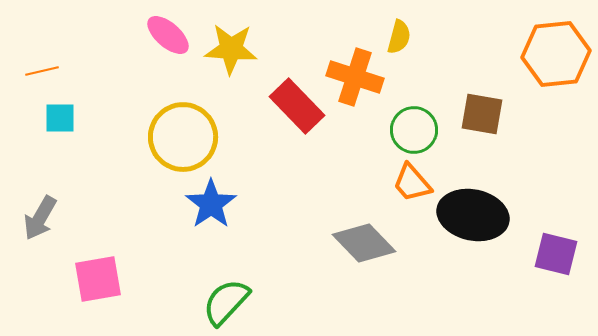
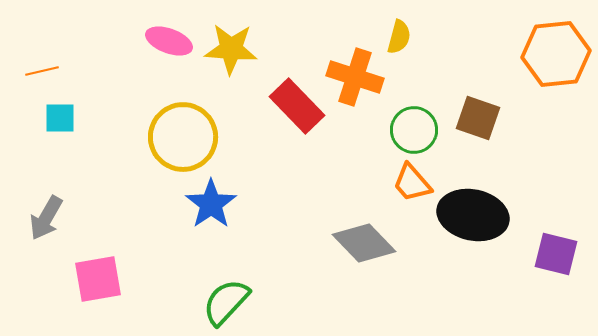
pink ellipse: moved 1 px right, 6 px down; rotated 21 degrees counterclockwise
brown square: moved 4 px left, 4 px down; rotated 9 degrees clockwise
gray arrow: moved 6 px right
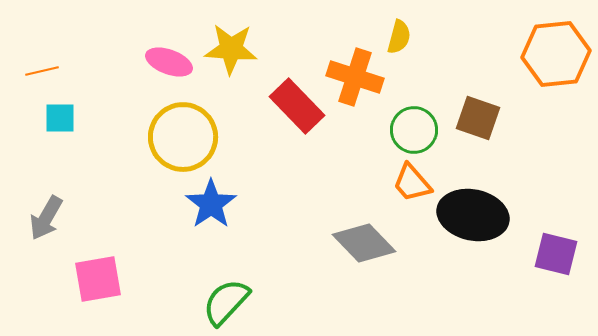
pink ellipse: moved 21 px down
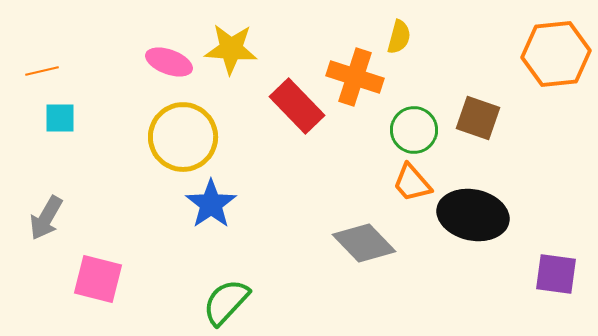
purple square: moved 20 px down; rotated 6 degrees counterclockwise
pink square: rotated 24 degrees clockwise
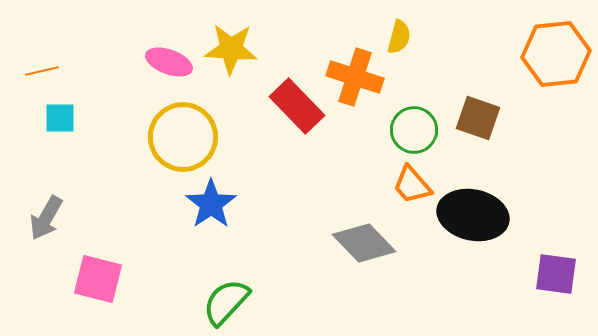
orange trapezoid: moved 2 px down
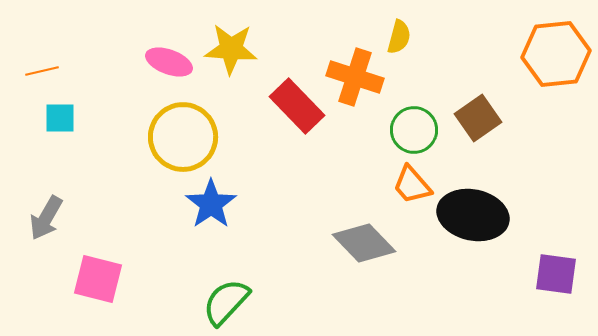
brown square: rotated 36 degrees clockwise
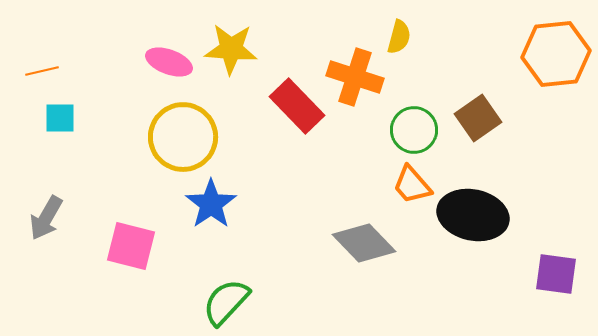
pink square: moved 33 px right, 33 px up
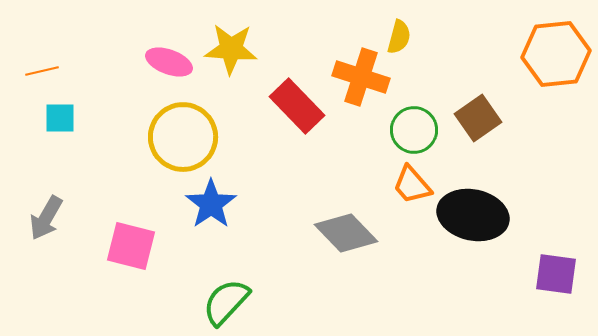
orange cross: moved 6 px right
gray diamond: moved 18 px left, 10 px up
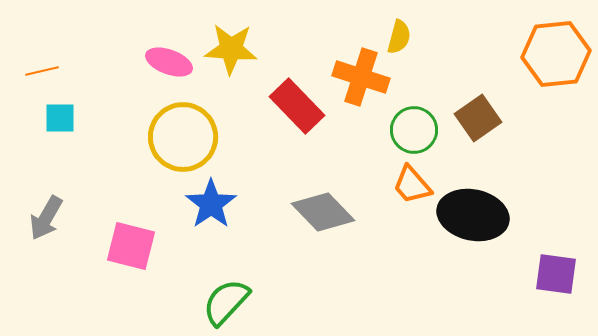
gray diamond: moved 23 px left, 21 px up
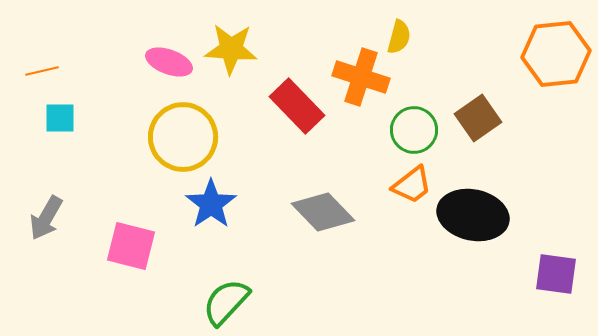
orange trapezoid: rotated 87 degrees counterclockwise
